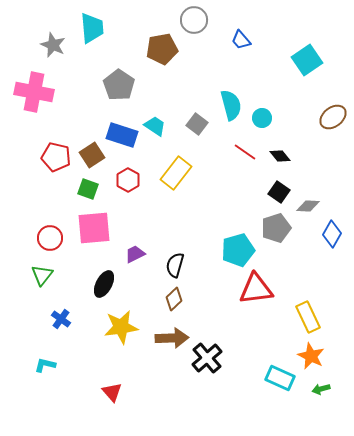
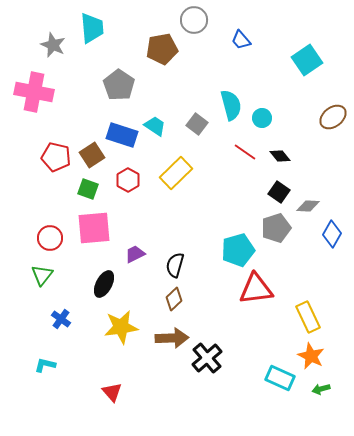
yellow rectangle at (176, 173): rotated 8 degrees clockwise
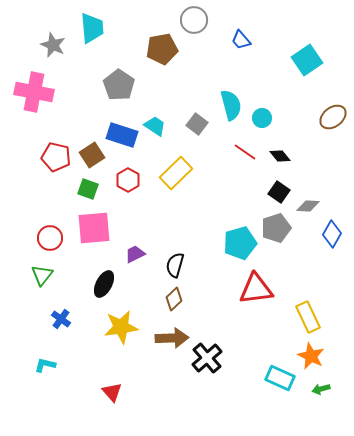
cyan pentagon at (238, 250): moved 2 px right, 7 px up
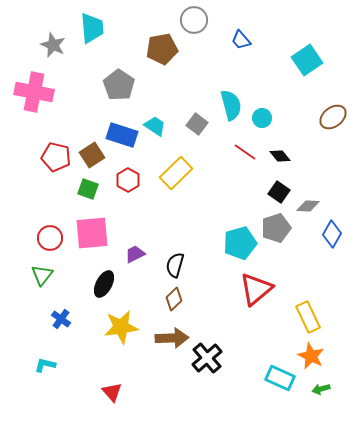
pink square at (94, 228): moved 2 px left, 5 px down
red triangle at (256, 289): rotated 33 degrees counterclockwise
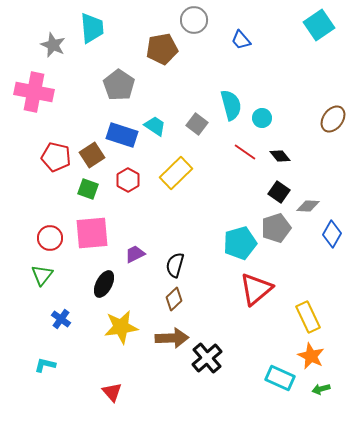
cyan square at (307, 60): moved 12 px right, 35 px up
brown ellipse at (333, 117): moved 2 px down; rotated 16 degrees counterclockwise
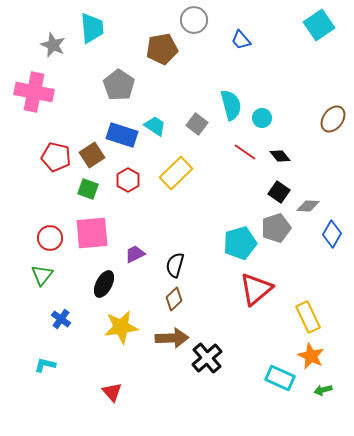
green arrow at (321, 389): moved 2 px right, 1 px down
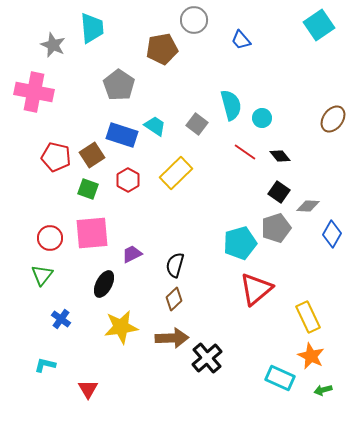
purple trapezoid at (135, 254): moved 3 px left
red triangle at (112, 392): moved 24 px left, 3 px up; rotated 10 degrees clockwise
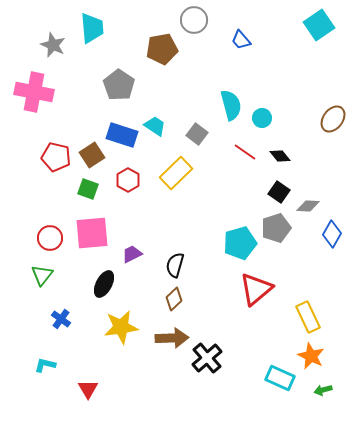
gray square at (197, 124): moved 10 px down
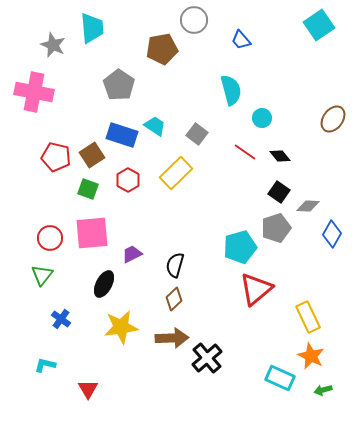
cyan semicircle at (231, 105): moved 15 px up
cyan pentagon at (240, 243): moved 4 px down
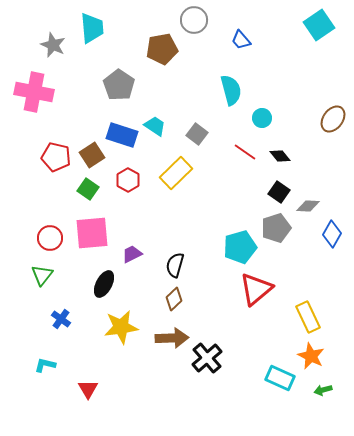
green square at (88, 189): rotated 15 degrees clockwise
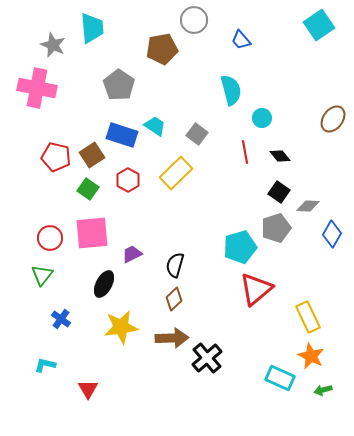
pink cross at (34, 92): moved 3 px right, 4 px up
red line at (245, 152): rotated 45 degrees clockwise
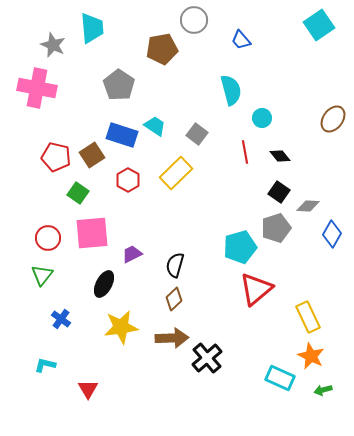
green square at (88, 189): moved 10 px left, 4 px down
red circle at (50, 238): moved 2 px left
